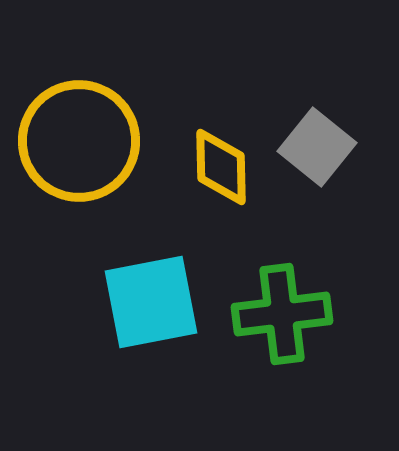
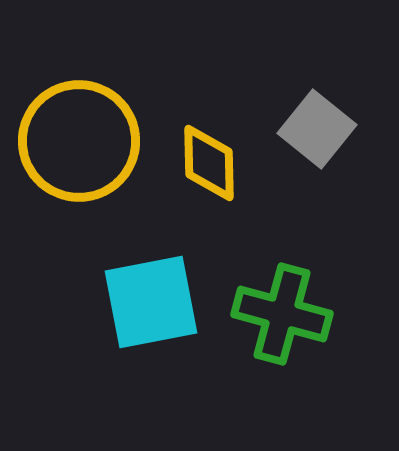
gray square: moved 18 px up
yellow diamond: moved 12 px left, 4 px up
green cross: rotated 22 degrees clockwise
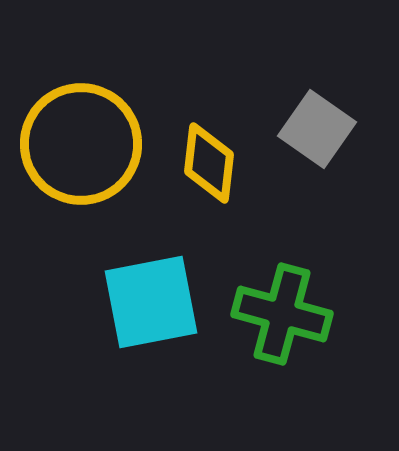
gray square: rotated 4 degrees counterclockwise
yellow circle: moved 2 px right, 3 px down
yellow diamond: rotated 8 degrees clockwise
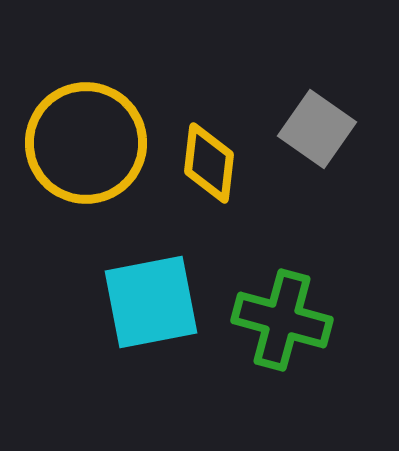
yellow circle: moved 5 px right, 1 px up
green cross: moved 6 px down
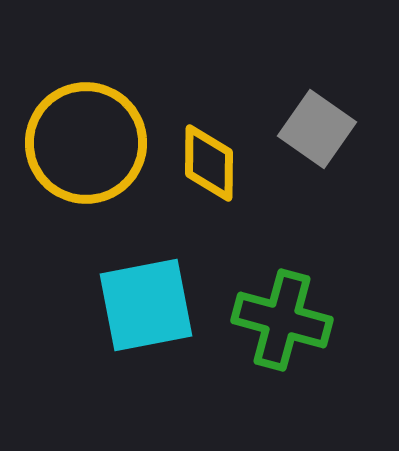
yellow diamond: rotated 6 degrees counterclockwise
cyan square: moved 5 px left, 3 px down
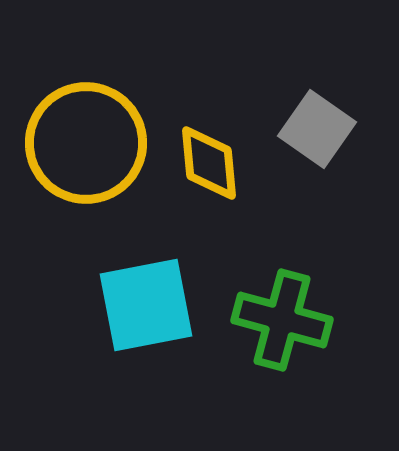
yellow diamond: rotated 6 degrees counterclockwise
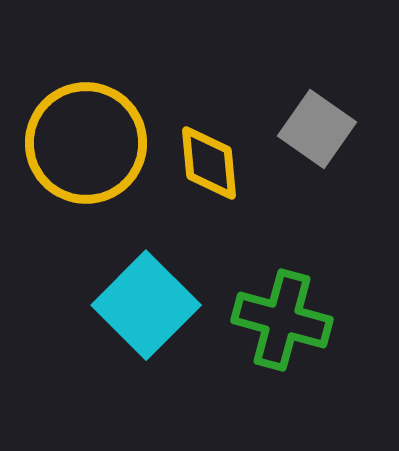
cyan square: rotated 34 degrees counterclockwise
